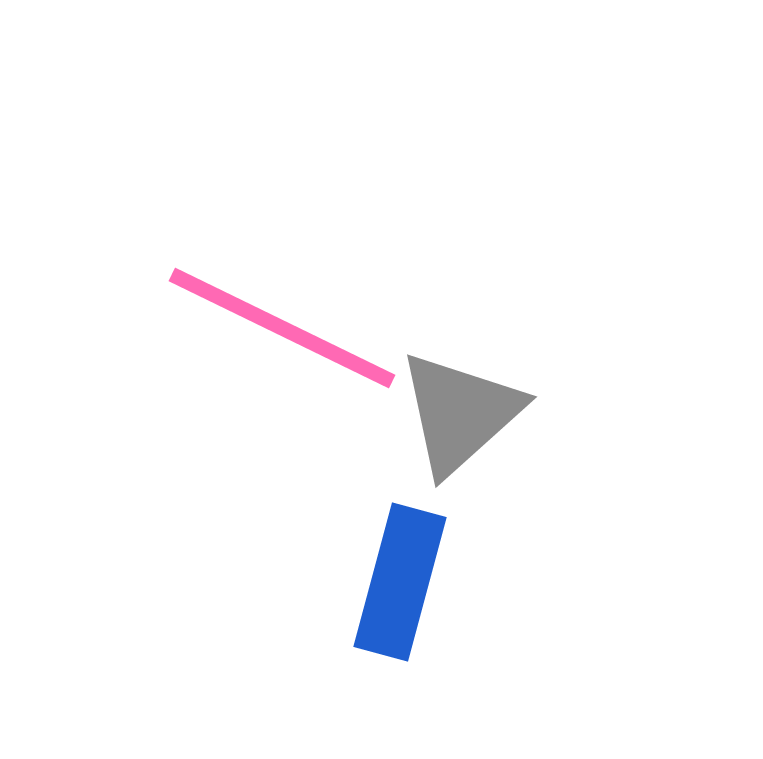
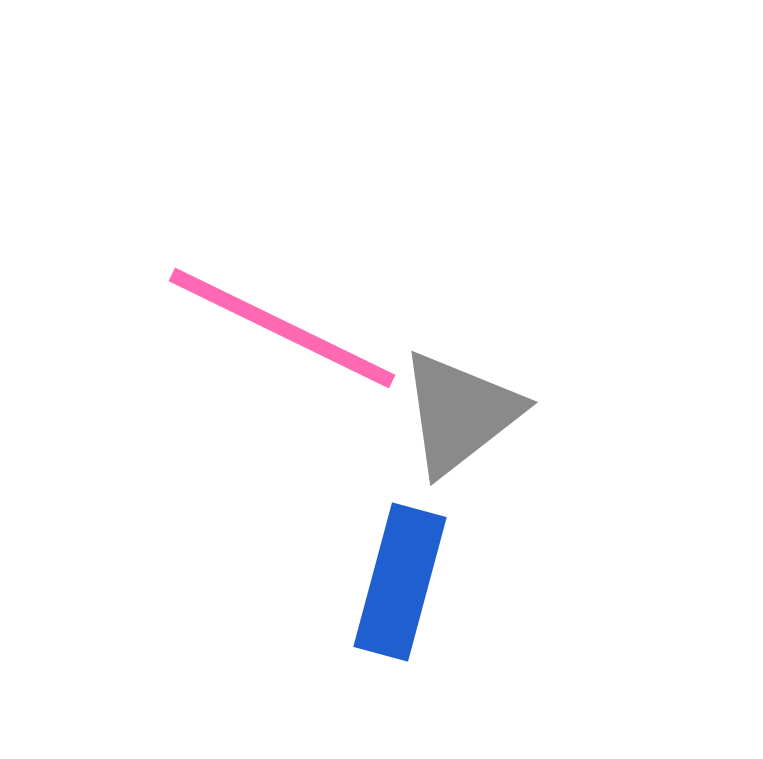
gray triangle: rotated 4 degrees clockwise
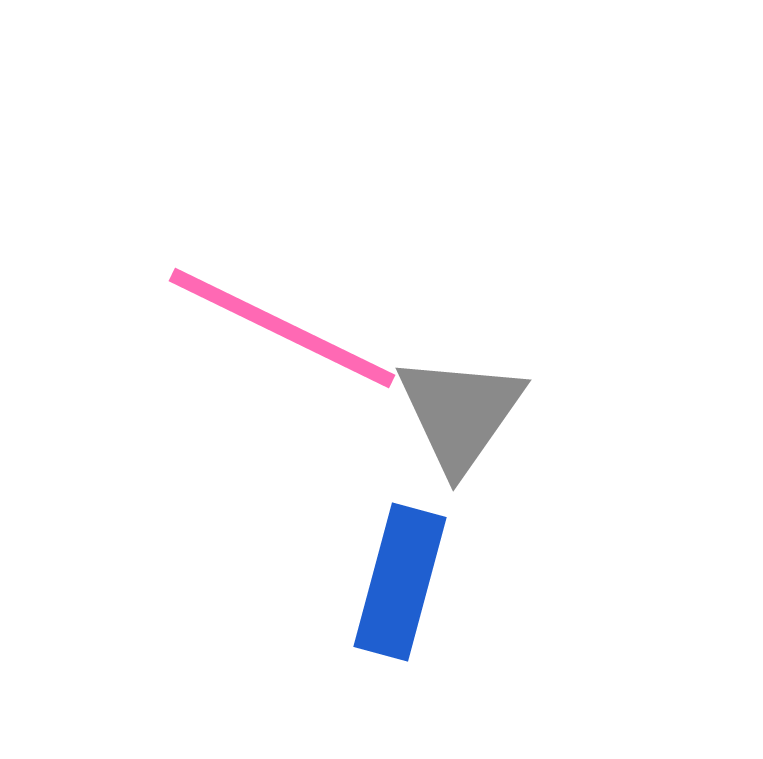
gray triangle: rotated 17 degrees counterclockwise
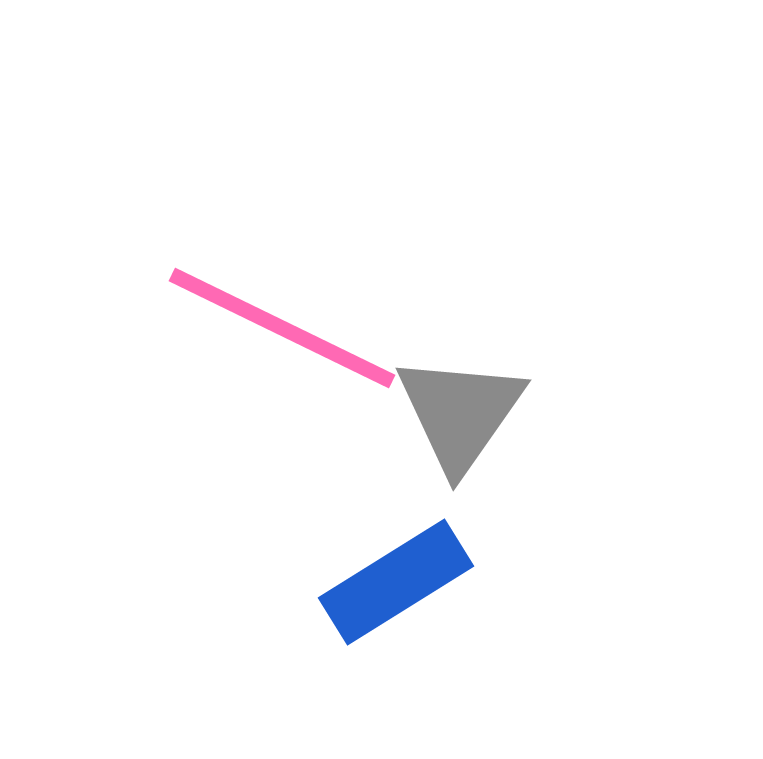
blue rectangle: moved 4 px left; rotated 43 degrees clockwise
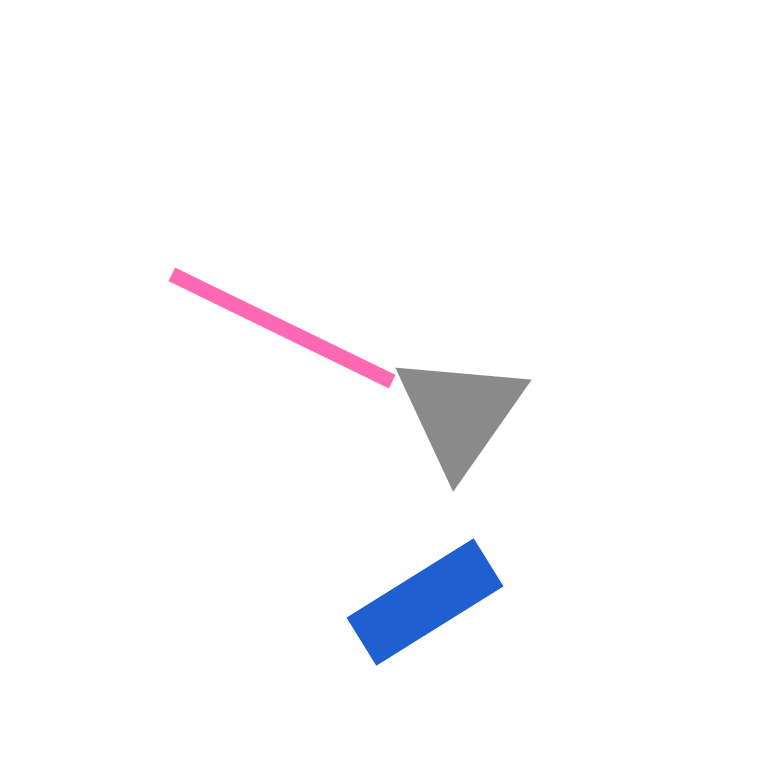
blue rectangle: moved 29 px right, 20 px down
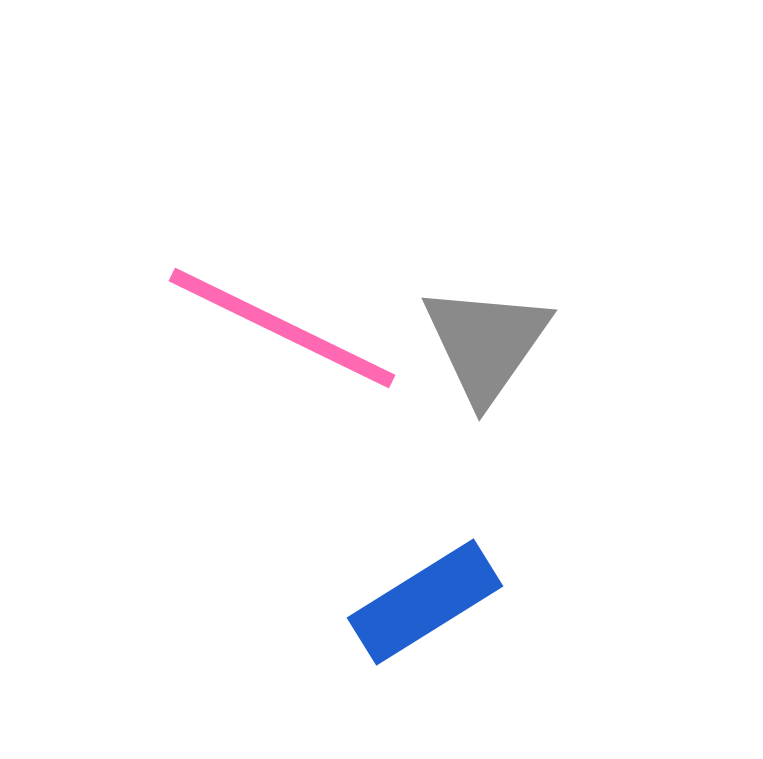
gray triangle: moved 26 px right, 70 px up
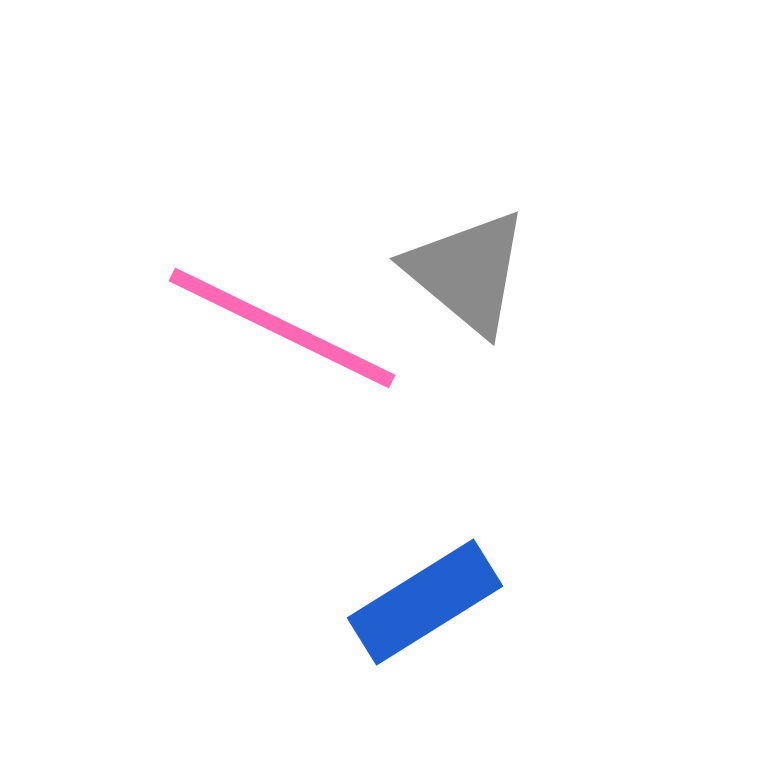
gray triangle: moved 19 px left, 71 px up; rotated 25 degrees counterclockwise
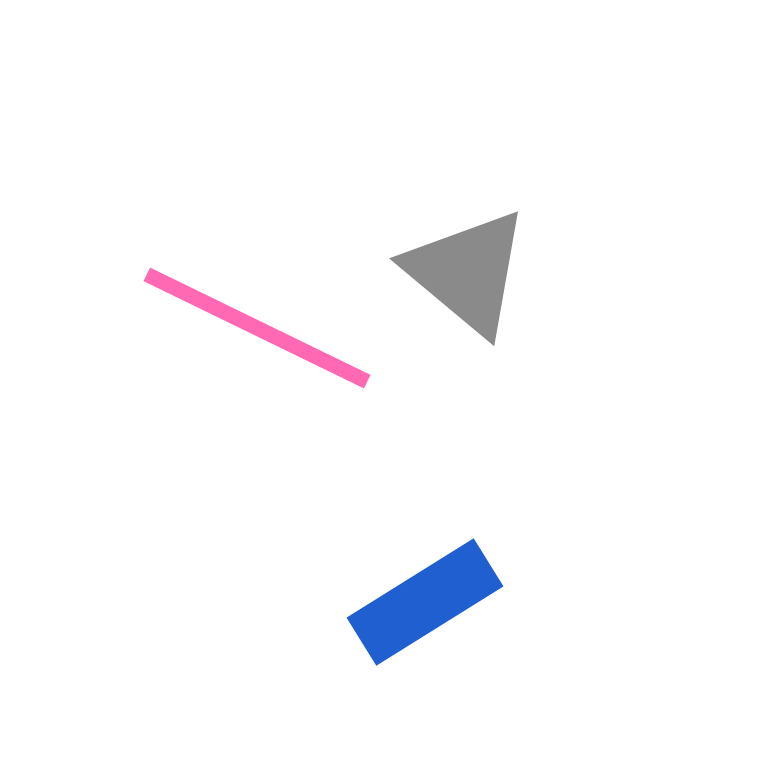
pink line: moved 25 px left
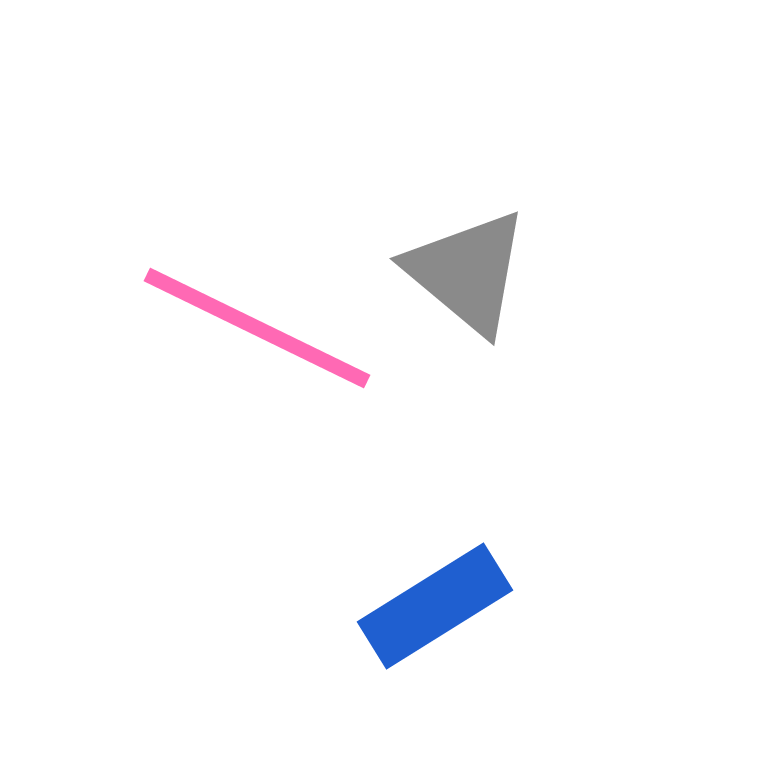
blue rectangle: moved 10 px right, 4 px down
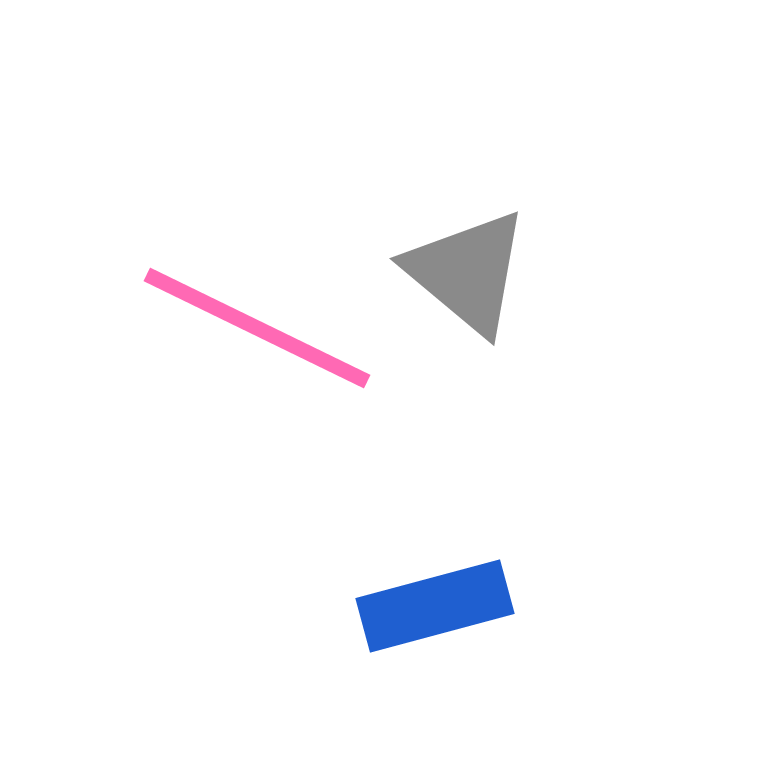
blue rectangle: rotated 17 degrees clockwise
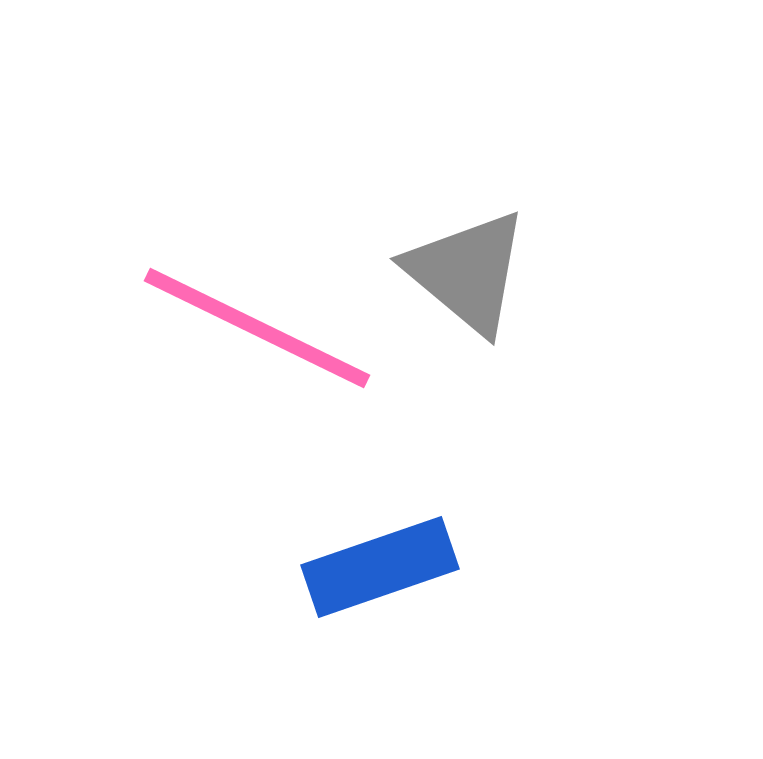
blue rectangle: moved 55 px left, 39 px up; rotated 4 degrees counterclockwise
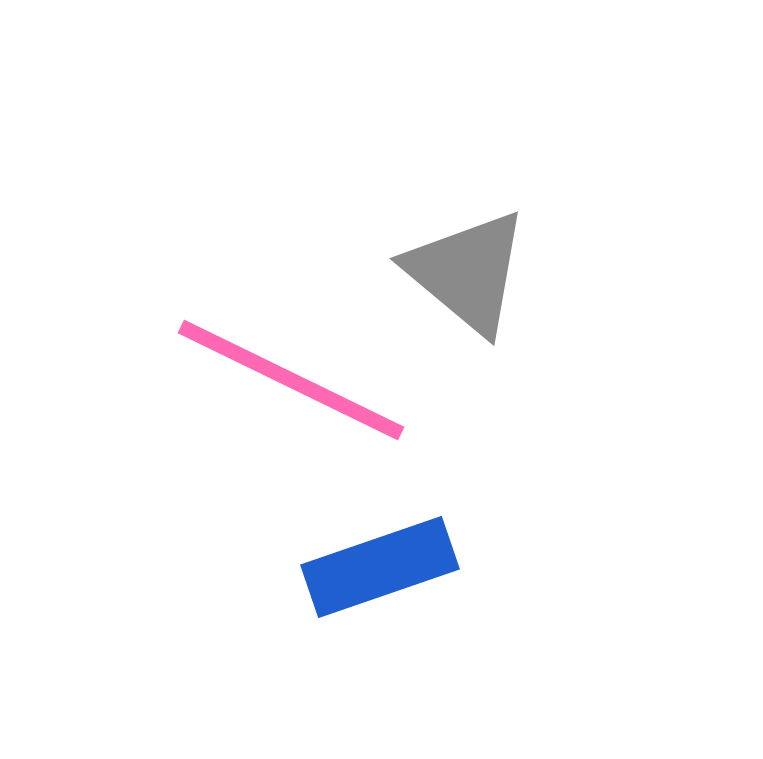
pink line: moved 34 px right, 52 px down
